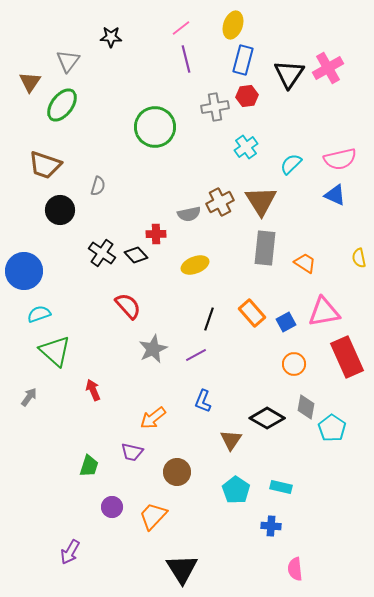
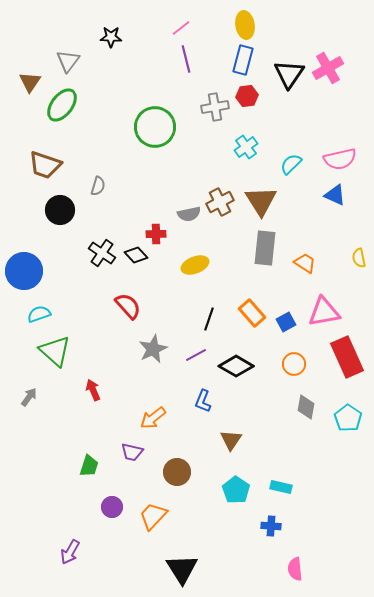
yellow ellipse at (233, 25): moved 12 px right; rotated 28 degrees counterclockwise
black diamond at (267, 418): moved 31 px left, 52 px up
cyan pentagon at (332, 428): moved 16 px right, 10 px up
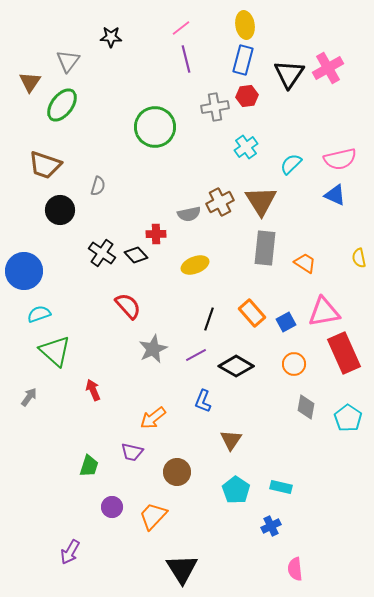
red rectangle at (347, 357): moved 3 px left, 4 px up
blue cross at (271, 526): rotated 30 degrees counterclockwise
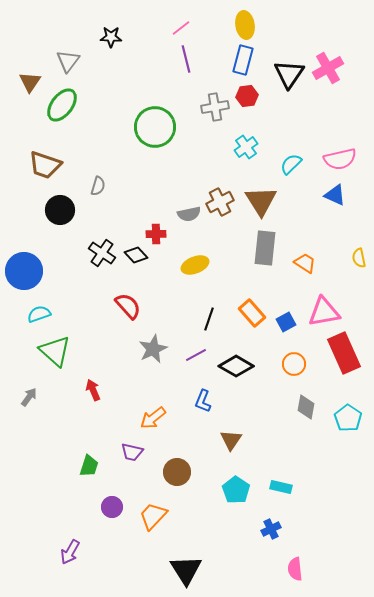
blue cross at (271, 526): moved 3 px down
black triangle at (182, 569): moved 4 px right, 1 px down
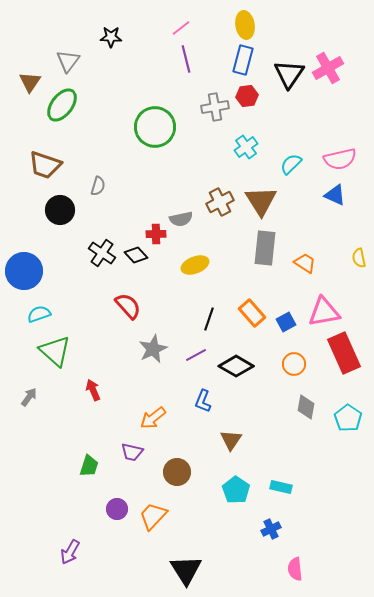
gray semicircle at (189, 214): moved 8 px left, 5 px down
purple circle at (112, 507): moved 5 px right, 2 px down
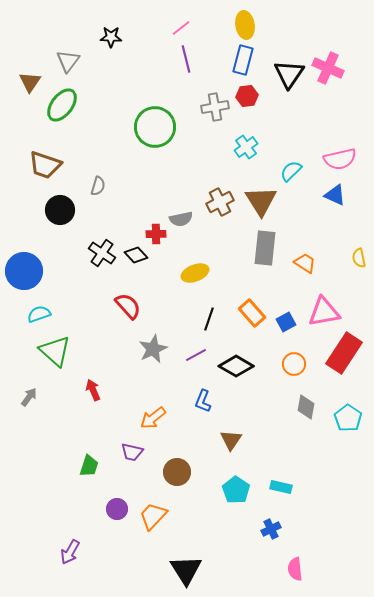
pink cross at (328, 68): rotated 36 degrees counterclockwise
cyan semicircle at (291, 164): moved 7 px down
yellow ellipse at (195, 265): moved 8 px down
red rectangle at (344, 353): rotated 57 degrees clockwise
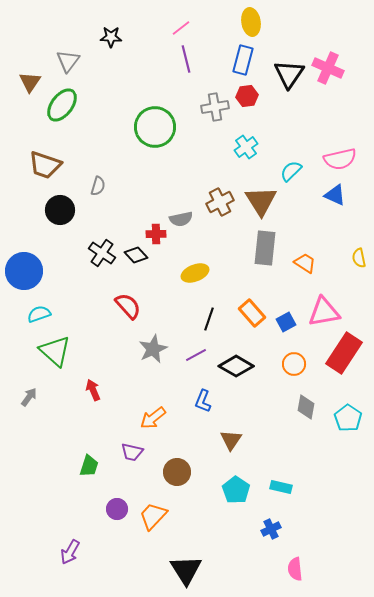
yellow ellipse at (245, 25): moved 6 px right, 3 px up
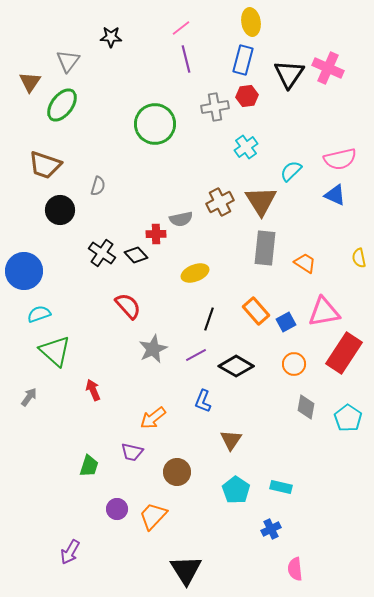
green circle at (155, 127): moved 3 px up
orange rectangle at (252, 313): moved 4 px right, 2 px up
